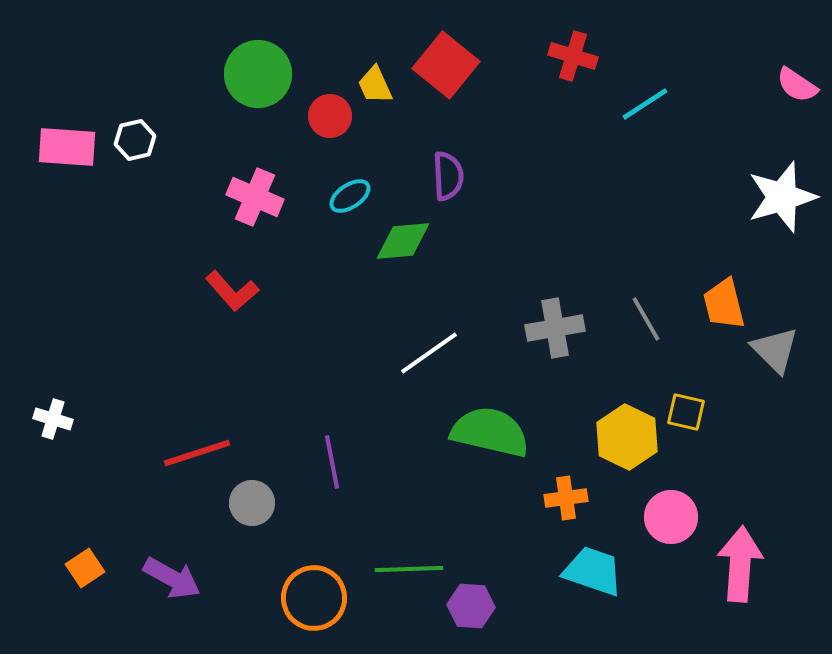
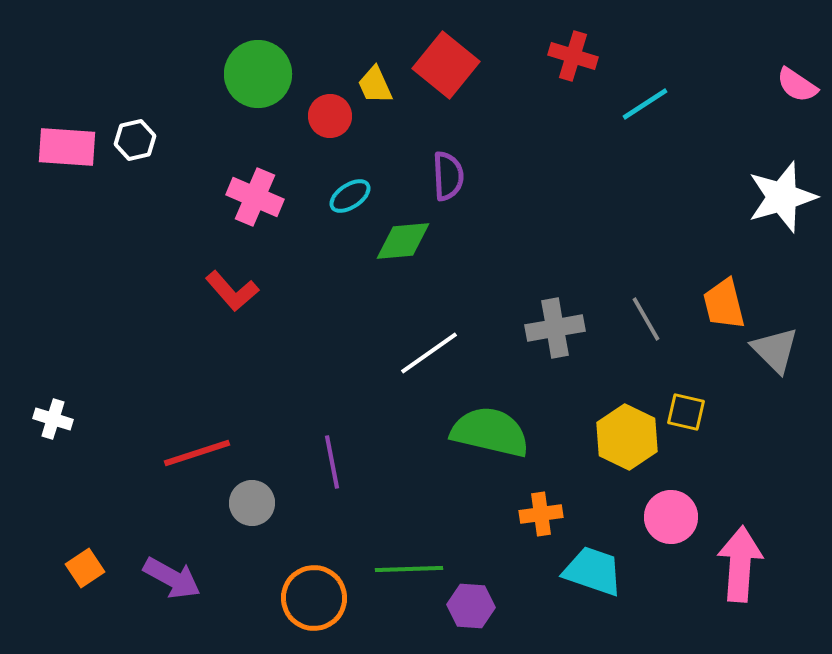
orange cross: moved 25 px left, 16 px down
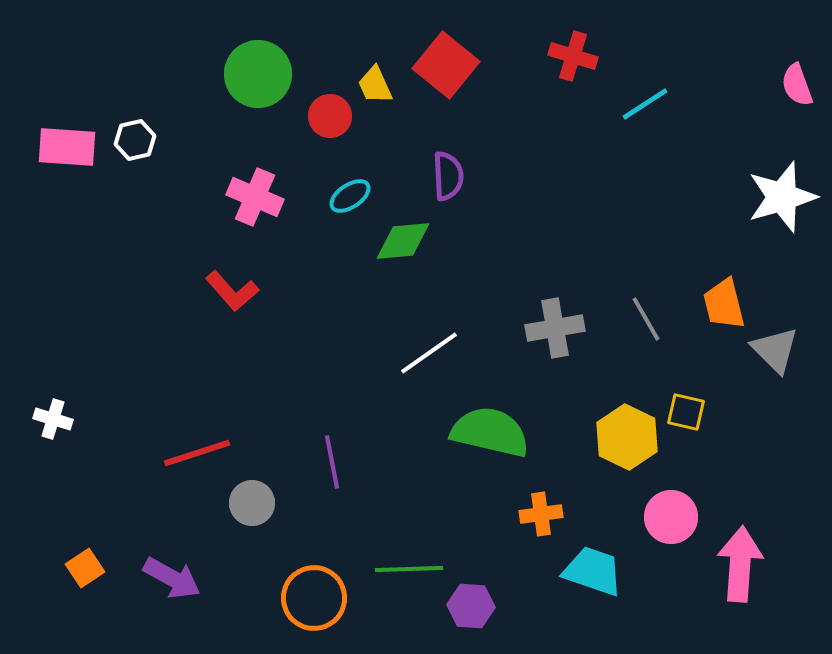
pink semicircle: rotated 36 degrees clockwise
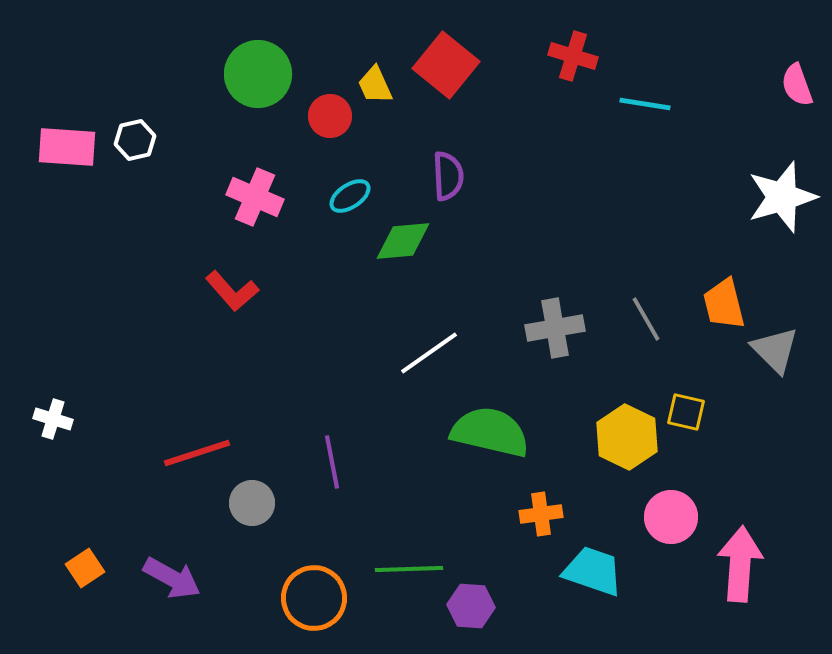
cyan line: rotated 42 degrees clockwise
